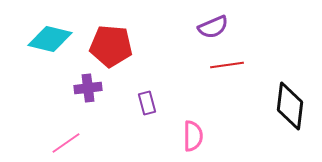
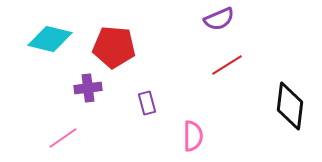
purple semicircle: moved 6 px right, 8 px up
red pentagon: moved 3 px right, 1 px down
red line: rotated 24 degrees counterclockwise
pink line: moved 3 px left, 5 px up
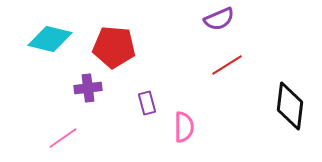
pink semicircle: moved 9 px left, 9 px up
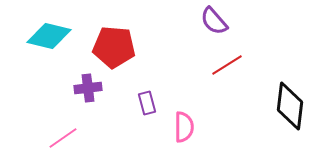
purple semicircle: moved 5 px left, 2 px down; rotated 72 degrees clockwise
cyan diamond: moved 1 px left, 3 px up
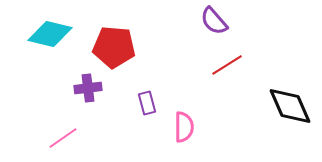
cyan diamond: moved 1 px right, 2 px up
black diamond: rotated 30 degrees counterclockwise
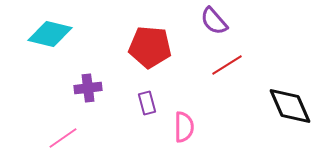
red pentagon: moved 36 px right
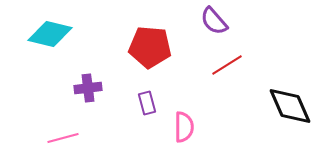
pink line: rotated 20 degrees clockwise
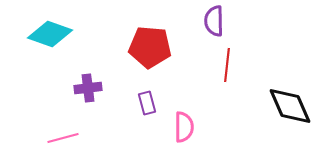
purple semicircle: rotated 40 degrees clockwise
cyan diamond: rotated 6 degrees clockwise
red line: rotated 52 degrees counterclockwise
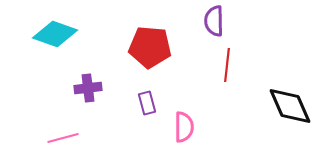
cyan diamond: moved 5 px right
